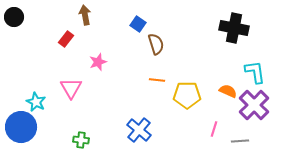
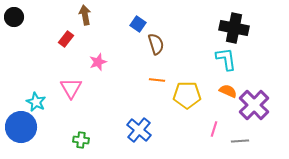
cyan L-shape: moved 29 px left, 13 px up
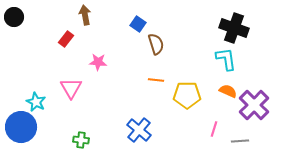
black cross: rotated 8 degrees clockwise
pink star: rotated 24 degrees clockwise
orange line: moved 1 px left
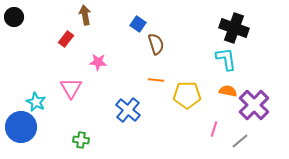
orange semicircle: rotated 12 degrees counterclockwise
blue cross: moved 11 px left, 20 px up
gray line: rotated 36 degrees counterclockwise
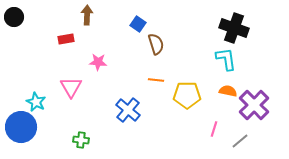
brown arrow: moved 2 px right; rotated 12 degrees clockwise
red rectangle: rotated 42 degrees clockwise
pink triangle: moved 1 px up
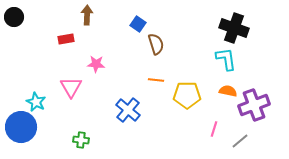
pink star: moved 2 px left, 2 px down
purple cross: rotated 24 degrees clockwise
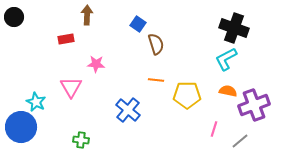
cyan L-shape: rotated 110 degrees counterclockwise
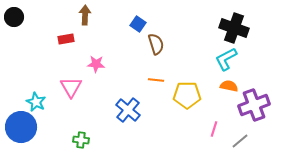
brown arrow: moved 2 px left
orange semicircle: moved 1 px right, 5 px up
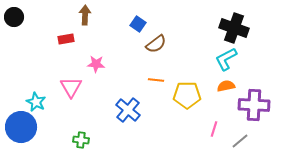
brown semicircle: rotated 70 degrees clockwise
orange semicircle: moved 3 px left; rotated 24 degrees counterclockwise
purple cross: rotated 24 degrees clockwise
